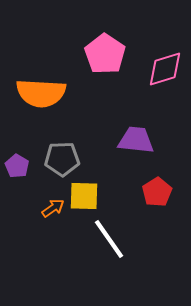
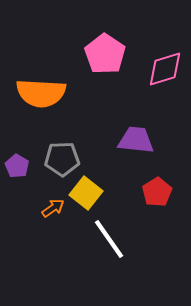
yellow square: moved 2 px right, 3 px up; rotated 36 degrees clockwise
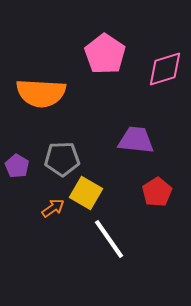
yellow square: rotated 8 degrees counterclockwise
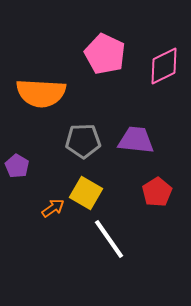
pink pentagon: rotated 9 degrees counterclockwise
pink diamond: moved 1 px left, 3 px up; rotated 9 degrees counterclockwise
gray pentagon: moved 21 px right, 18 px up
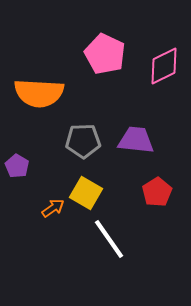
orange semicircle: moved 2 px left
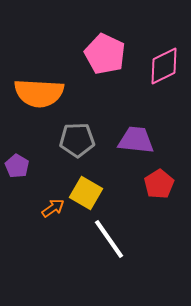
gray pentagon: moved 6 px left, 1 px up
red pentagon: moved 2 px right, 8 px up
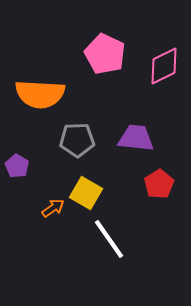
orange semicircle: moved 1 px right, 1 px down
purple trapezoid: moved 2 px up
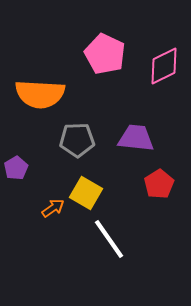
purple pentagon: moved 1 px left, 2 px down; rotated 10 degrees clockwise
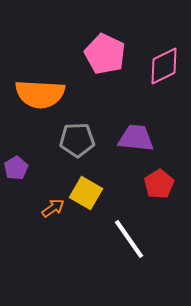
white line: moved 20 px right
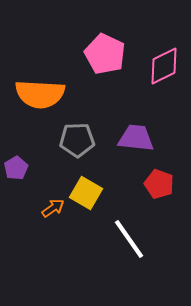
red pentagon: rotated 20 degrees counterclockwise
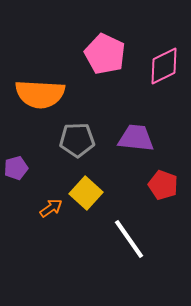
purple pentagon: rotated 15 degrees clockwise
red pentagon: moved 4 px right, 1 px down
yellow square: rotated 12 degrees clockwise
orange arrow: moved 2 px left
